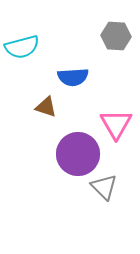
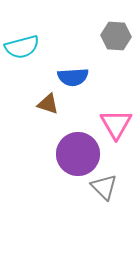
brown triangle: moved 2 px right, 3 px up
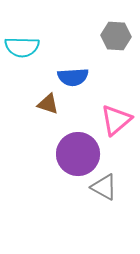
cyan semicircle: rotated 16 degrees clockwise
pink triangle: moved 4 px up; rotated 20 degrees clockwise
gray triangle: rotated 16 degrees counterclockwise
